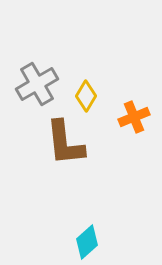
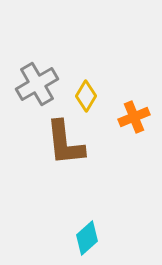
cyan diamond: moved 4 px up
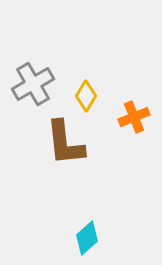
gray cross: moved 4 px left
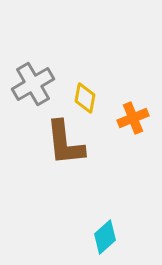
yellow diamond: moved 1 px left, 2 px down; rotated 20 degrees counterclockwise
orange cross: moved 1 px left, 1 px down
cyan diamond: moved 18 px right, 1 px up
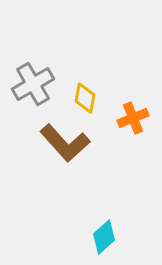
brown L-shape: rotated 36 degrees counterclockwise
cyan diamond: moved 1 px left
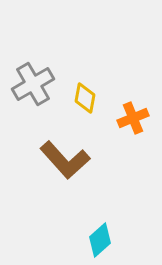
brown L-shape: moved 17 px down
cyan diamond: moved 4 px left, 3 px down
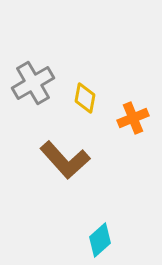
gray cross: moved 1 px up
